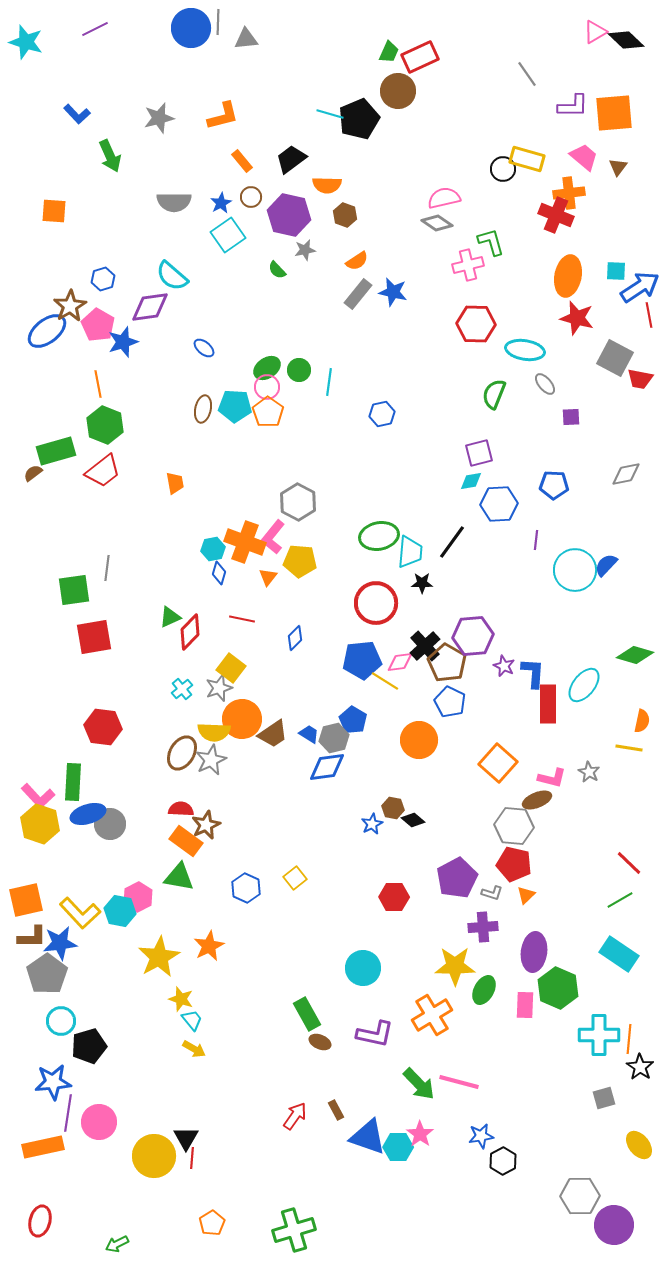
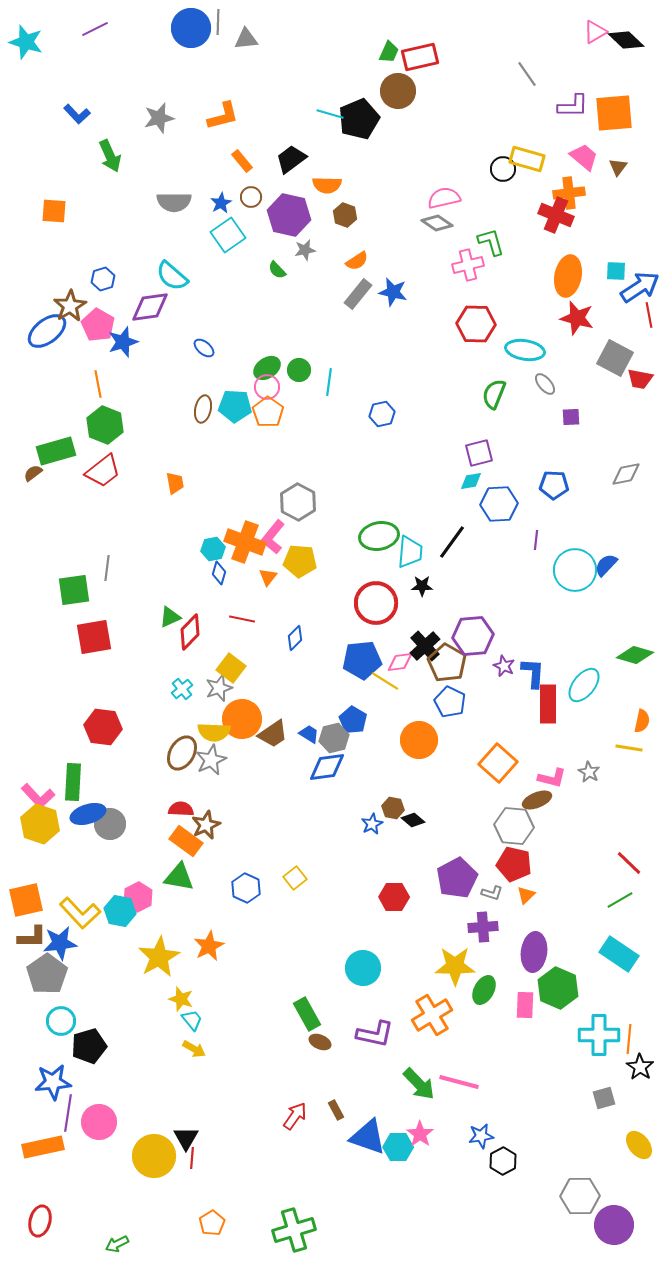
red rectangle at (420, 57): rotated 12 degrees clockwise
black star at (422, 583): moved 3 px down
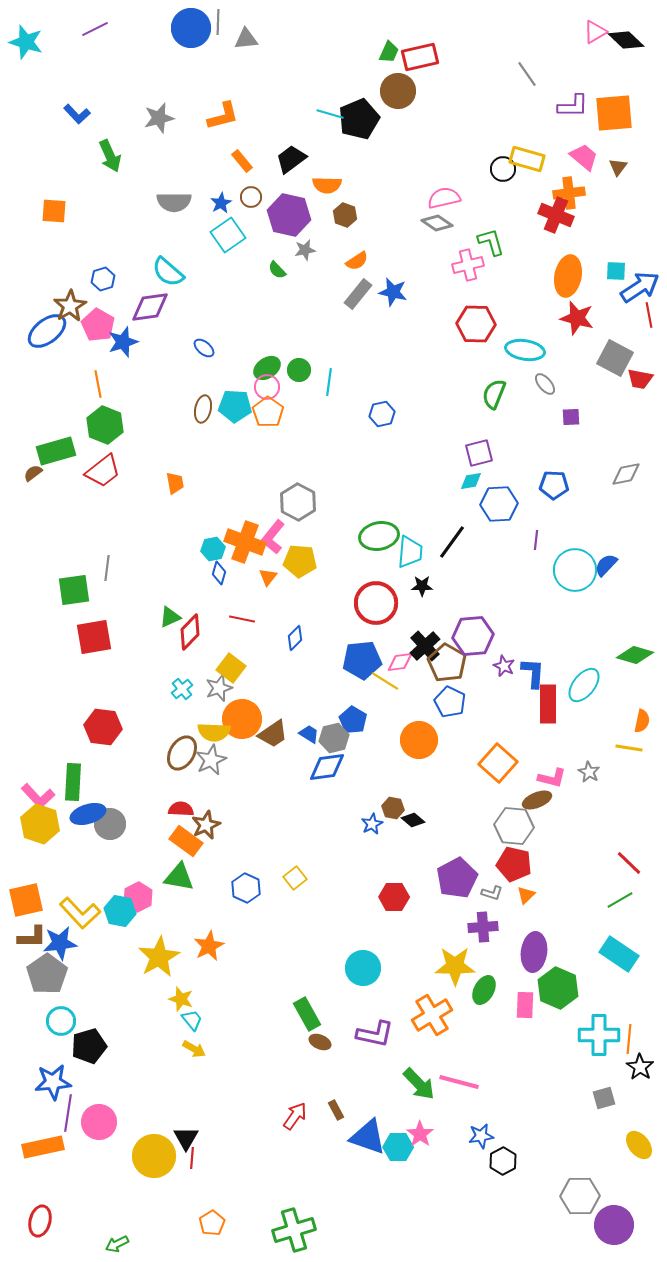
cyan semicircle at (172, 276): moved 4 px left, 4 px up
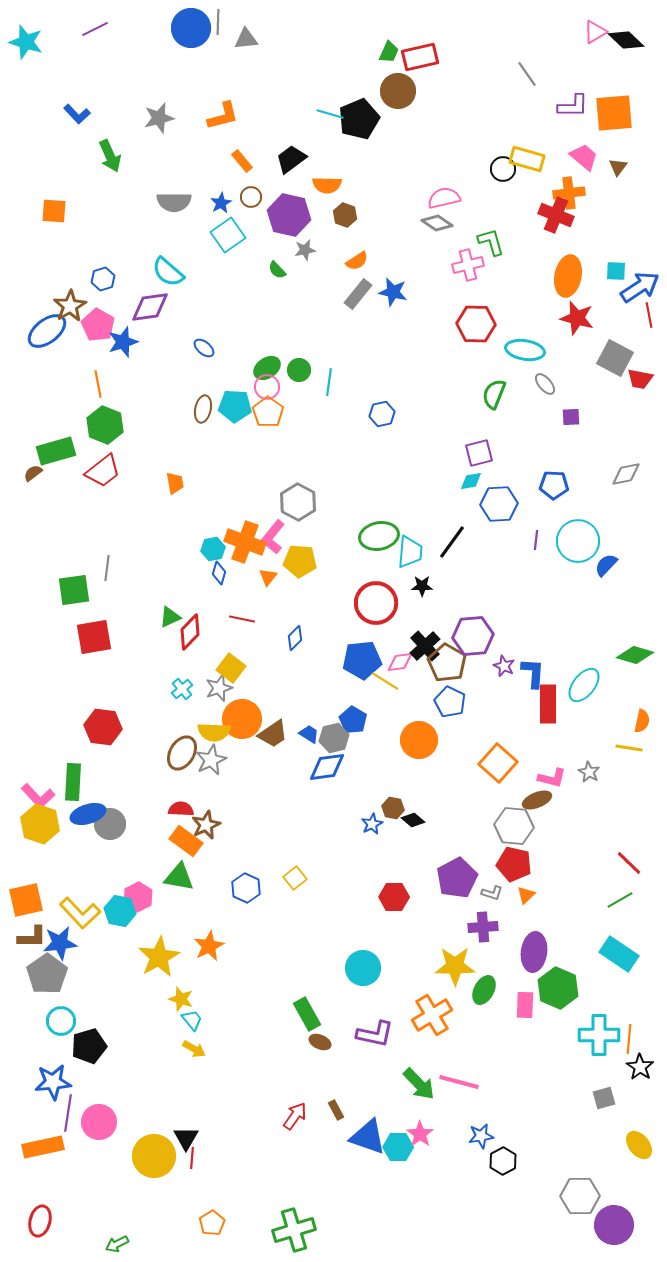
cyan circle at (575, 570): moved 3 px right, 29 px up
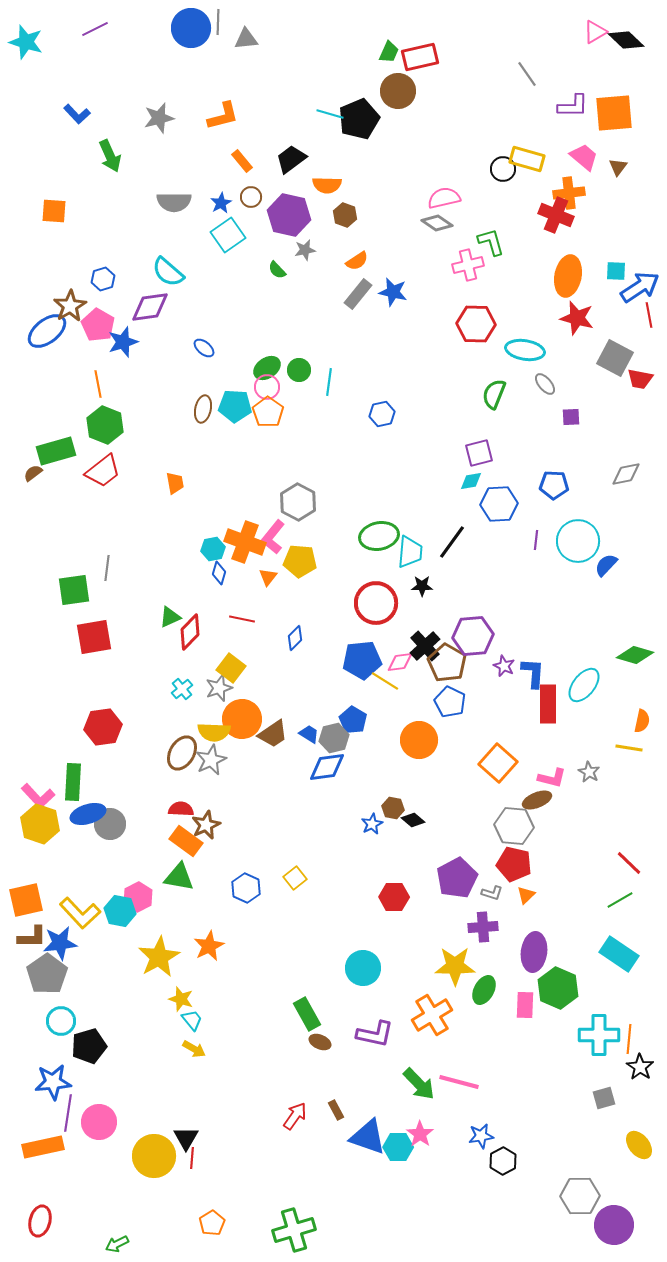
red hexagon at (103, 727): rotated 15 degrees counterclockwise
